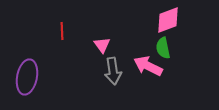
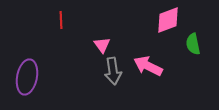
red line: moved 1 px left, 11 px up
green semicircle: moved 30 px right, 4 px up
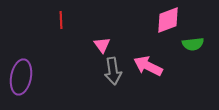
green semicircle: rotated 85 degrees counterclockwise
purple ellipse: moved 6 px left
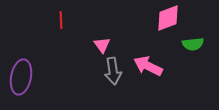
pink diamond: moved 2 px up
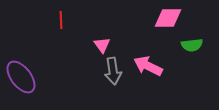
pink diamond: rotated 20 degrees clockwise
green semicircle: moved 1 px left, 1 px down
purple ellipse: rotated 48 degrees counterclockwise
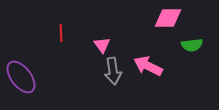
red line: moved 13 px down
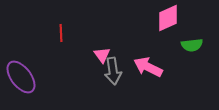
pink diamond: rotated 24 degrees counterclockwise
pink triangle: moved 10 px down
pink arrow: moved 1 px down
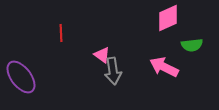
pink triangle: rotated 18 degrees counterclockwise
pink arrow: moved 16 px right
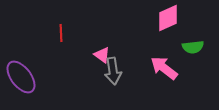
green semicircle: moved 1 px right, 2 px down
pink arrow: moved 1 px down; rotated 12 degrees clockwise
